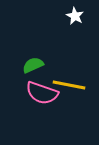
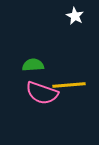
green semicircle: rotated 20 degrees clockwise
yellow line: rotated 16 degrees counterclockwise
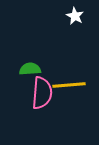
green semicircle: moved 3 px left, 4 px down
pink semicircle: rotated 104 degrees counterclockwise
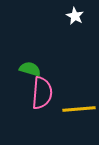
green semicircle: rotated 20 degrees clockwise
yellow line: moved 10 px right, 24 px down
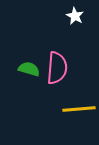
green semicircle: moved 1 px left
pink semicircle: moved 15 px right, 25 px up
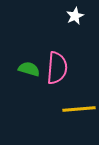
white star: rotated 18 degrees clockwise
